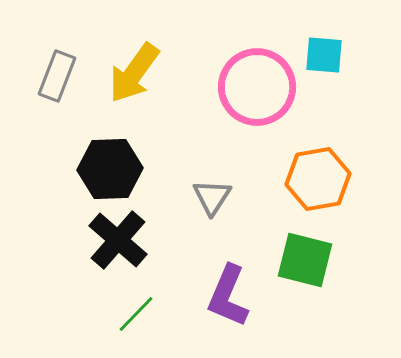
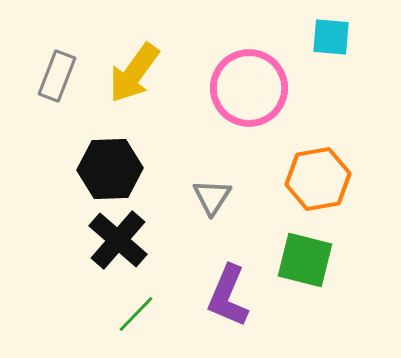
cyan square: moved 7 px right, 18 px up
pink circle: moved 8 px left, 1 px down
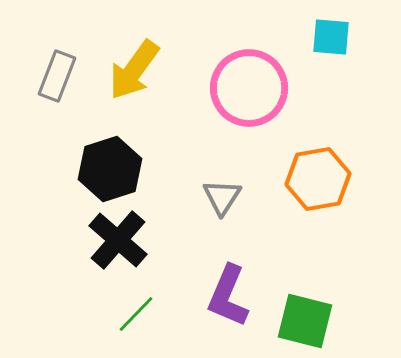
yellow arrow: moved 3 px up
black hexagon: rotated 16 degrees counterclockwise
gray triangle: moved 10 px right
green square: moved 61 px down
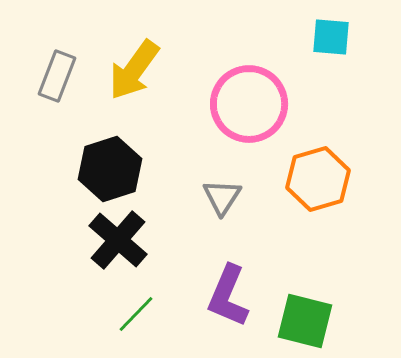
pink circle: moved 16 px down
orange hexagon: rotated 6 degrees counterclockwise
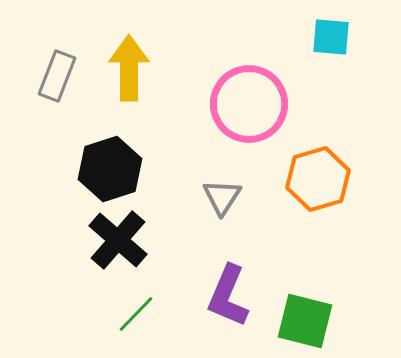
yellow arrow: moved 5 px left, 2 px up; rotated 144 degrees clockwise
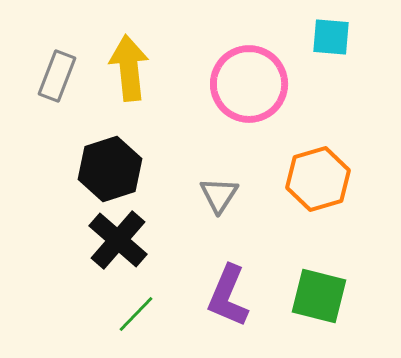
yellow arrow: rotated 6 degrees counterclockwise
pink circle: moved 20 px up
gray triangle: moved 3 px left, 2 px up
green square: moved 14 px right, 25 px up
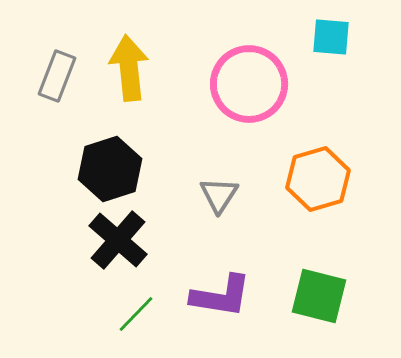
purple L-shape: moved 7 px left; rotated 104 degrees counterclockwise
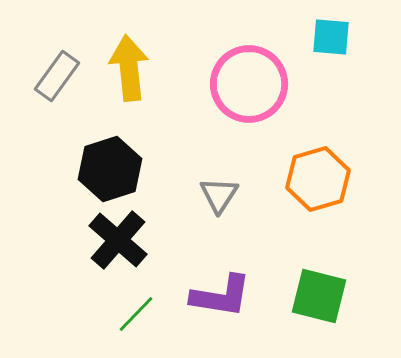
gray rectangle: rotated 15 degrees clockwise
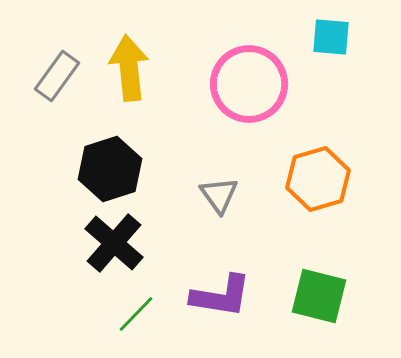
gray triangle: rotated 9 degrees counterclockwise
black cross: moved 4 px left, 3 px down
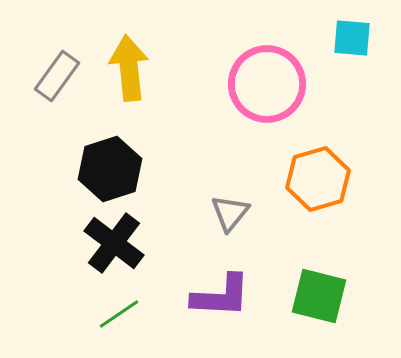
cyan square: moved 21 px right, 1 px down
pink circle: moved 18 px right
gray triangle: moved 11 px right, 18 px down; rotated 15 degrees clockwise
black cross: rotated 4 degrees counterclockwise
purple L-shape: rotated 6 degrees counterclockwise
green line: moved 17 px left; rotated 12 degrees clockwise
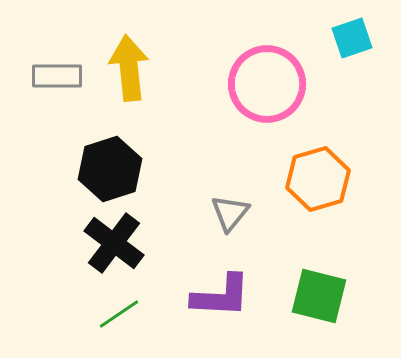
cyan square: rotated 24 degrees counterclockwise
gray rectangle: rotated 54 degrees clockwise
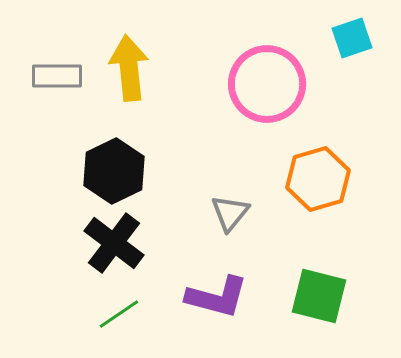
black hexagon: moved 4 px right, 2 px down; rotated 8 degrees counterclockwise
purple L-shape: moved 4 px left, 1 px down; rotated 12 degrees clockwise
